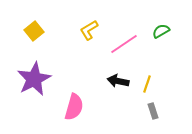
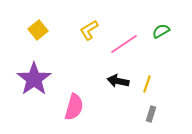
yellow square: moved 4 px right, 1 px up
purple star: rotated 8 degrees counterclockwise
gray rectangle: moved 2 px left, 3 px down; rotated 35 degrees clockwise
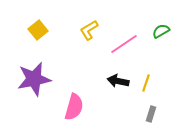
purple star: rotated 24 degrees clockwise
yellow line: moved 1 px left, 1 px up
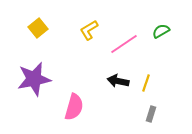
yellow square: moved 2 px up
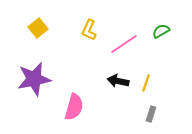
yellow L-shape: rotated 35 degrees counterclockwise
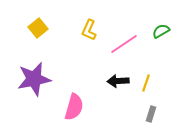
black arrow: rotated 15 degrees counterclockwise
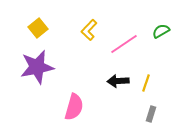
yellow L-shape: rotated 20 degrees clockwise
purple star: moved 3 px right, 12 px up
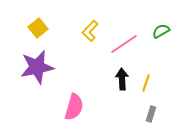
yellow L-shape: moved 1 px right, 1 px down
black arrow: moved 4 px right, 2 px up; rotated 90 degrees clockwise
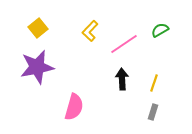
green semicircle: moved 1 px left, 1 px up
yellow line: moved 8 px right
gray rectangle: moved 2 px right, 2 px up
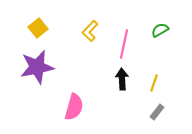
pink line: rotated 44 degrees counterclockwise
gray rectangle: moved 4 px right; rotated 21 degrees clockwise
